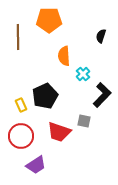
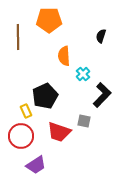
yellow rectangle: moved 5 px right, 6 px down
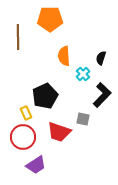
orange pentagon: moved 1 px right, 1 px up
black semicircle: moved 22 px down
yellow rectangle: moved 2 px down
gray square: moved 1 px left, 2 px up
red circle: moved 2 px right, 1 px down
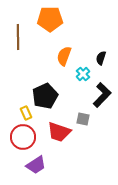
orange semicircle: rotated 24 degrees clockwise
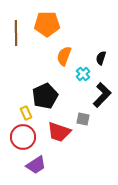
orange pentagon: moved 3 px left, 5 px down
brown line: moved 2 px left, 4 px up
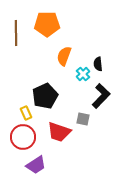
black semicircle: moved 3 px left, 6 px down; rotated 24 degrees counterclockwise
black L-shape: moved 1 px left, 1 px down
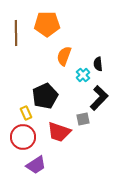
cyan cross: moved 1 px down
black L-shape: moved 2 px left, 2 px down
gray square: rotated 24 degrees counterclockwise
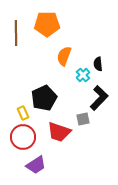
black pentagon: moved 1 px left, 2 px down
yellow rectangle: moved 3 px left
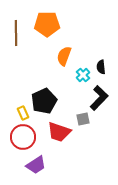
black semicircle: moved 3 px right, 3 px down
black pentagon: moved 3 px down
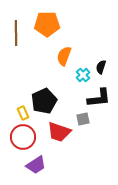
black semicircle: rotated 24 degrees clockwise
black L-shape: rotated 40 degrees clockwise
